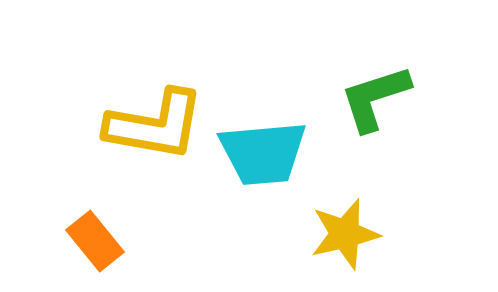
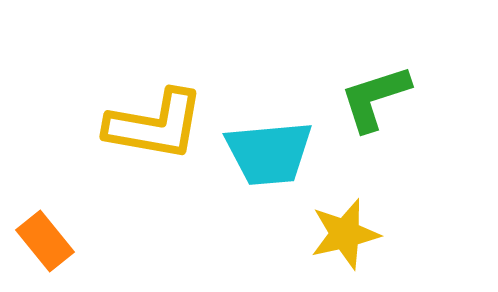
cyan trapezoid: moved 6 px right
orange rectangle: moved 50 px left
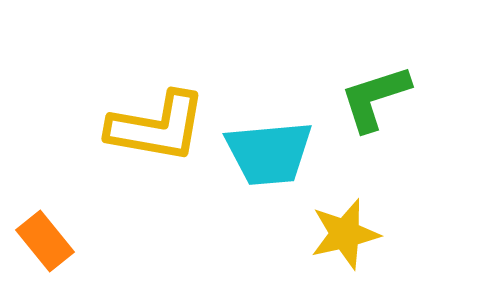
yellow L-shape: moved 2 px right, 2 px down
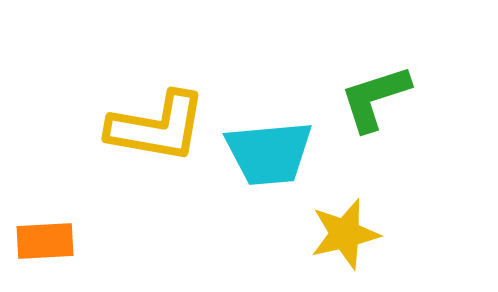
orange rectangle: rotated 54 degrees counterclockwise
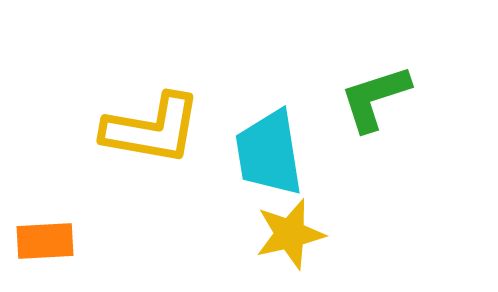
yellow L-shape: moved 5 px left, 2 px down
cyan trapezoid: rotated 86 degrees clockwise
yellow star: moved 55 px left
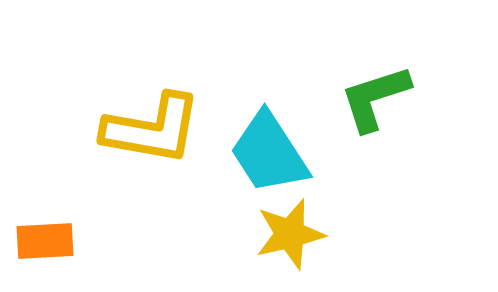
cyan trapezoid: rotated 24 degrees counterclockwise
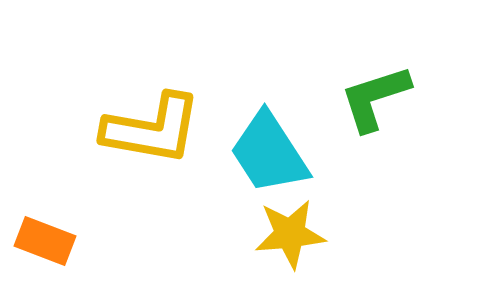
yellow star: rotated 8 degrees clockwise
orange rectangle: rotated 24 degrees clockwise
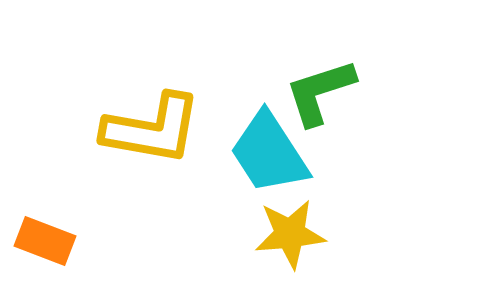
green L-shape: moved 55 px left, 6 px up
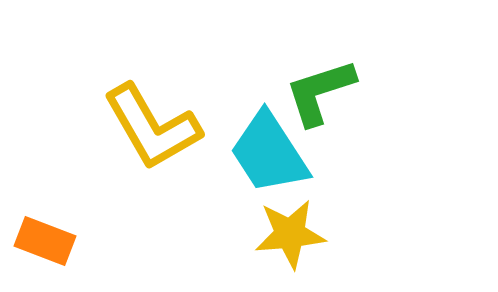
yellow L-shape: moved 2 px up; rotated 50 degrees clockwise
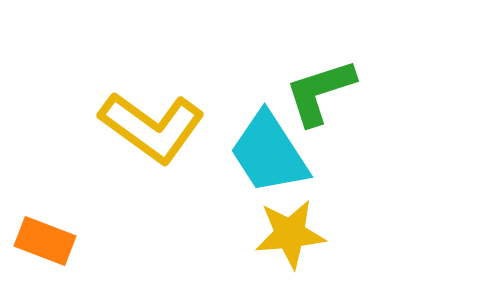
yellow L-shape: rotated 24 degrees counterclockwise
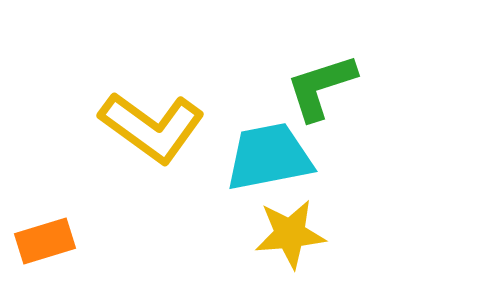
green L-shape: moved 1 px right, 5 px up
cyan trapezoid: moved 4 px down; rotated 112 degrees clockwise
orange rectangle: rotated 38 degrees counterclockwise
